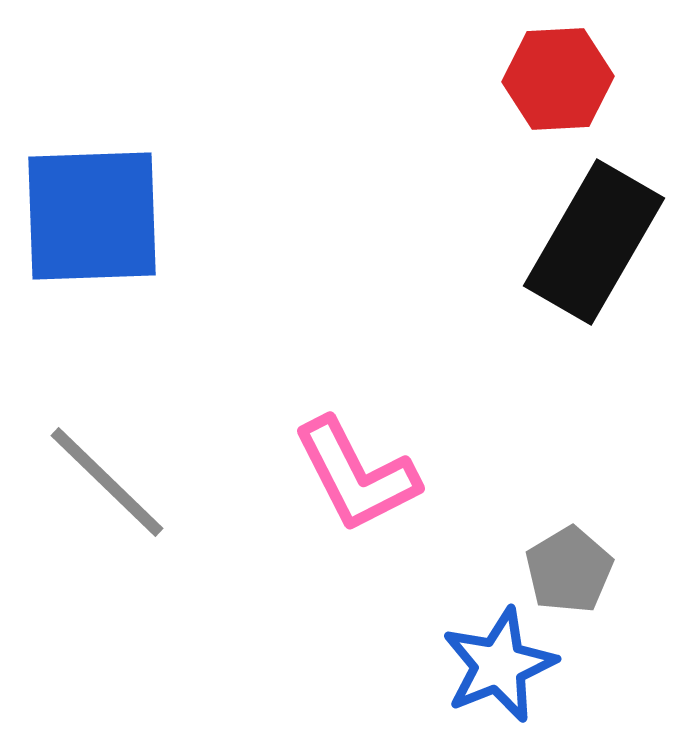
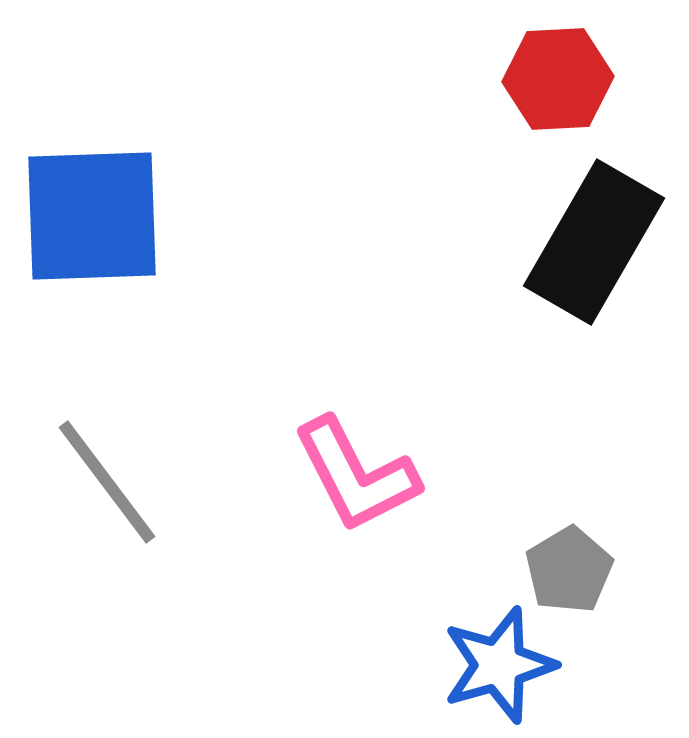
gray line: rotated 9 degrees clockwise
blue star: rotated 6 degrees clockwise
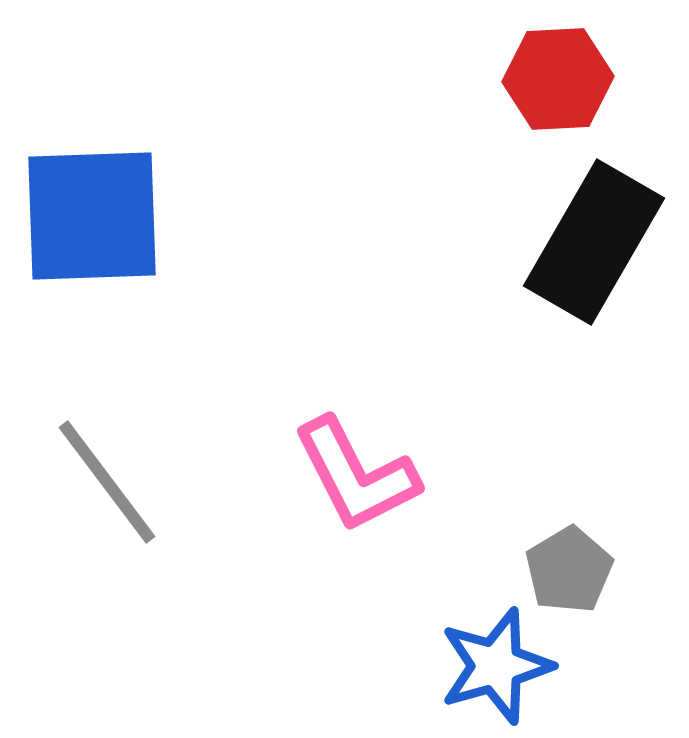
blue star: moved 3 px left, 1 px down
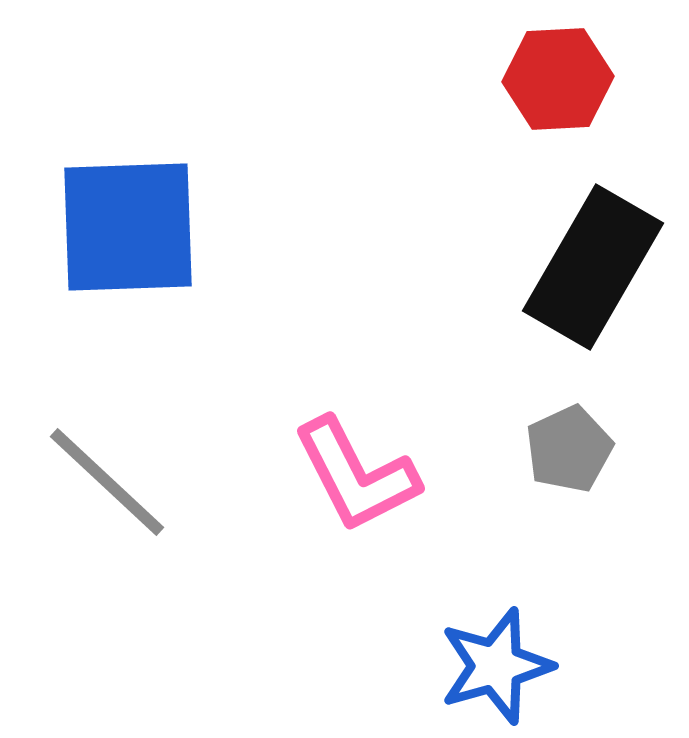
blue square: moved 36 px right, 11 px down
black rectangle: moved 1 px left, 25 px down
gray line: rotated 10 degrees counterclockwise
gray pentagon: moved 121 px up; rotated 6 degrees clockwise
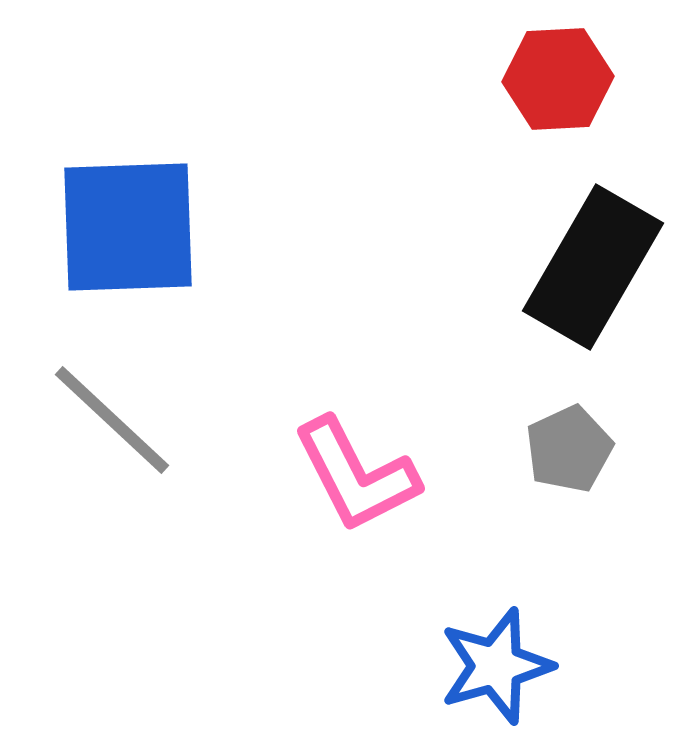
gray line: moved 5 px right, 62 px up
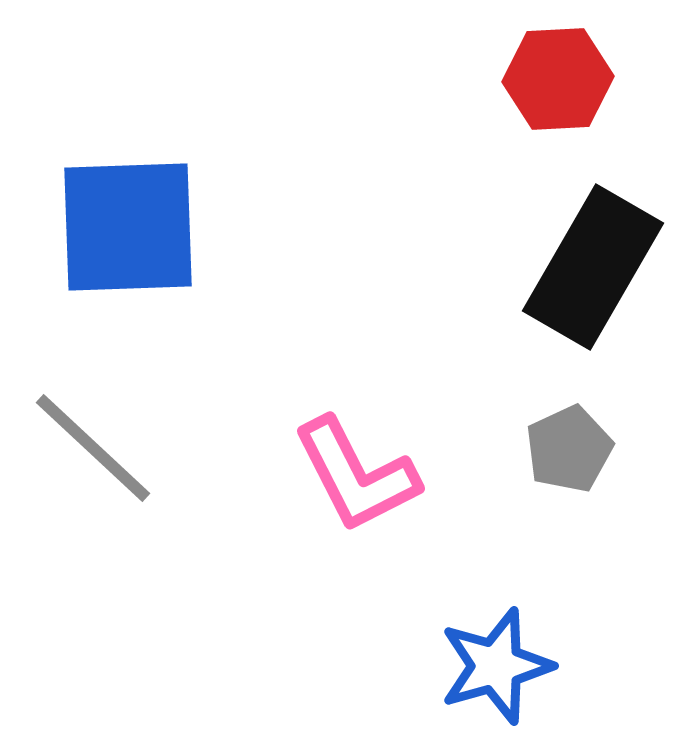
gray line: moved 19 px left, 28 px down
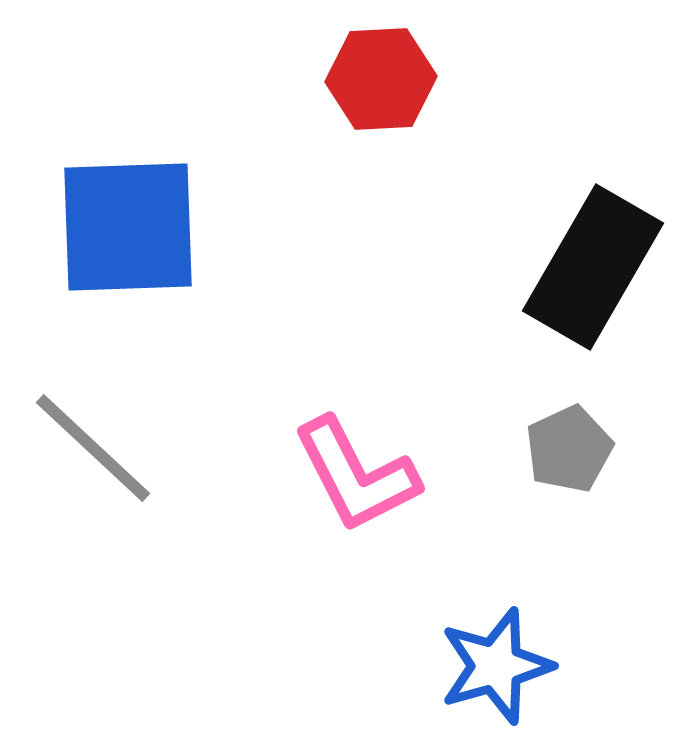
red hexagon: moved 177 px left
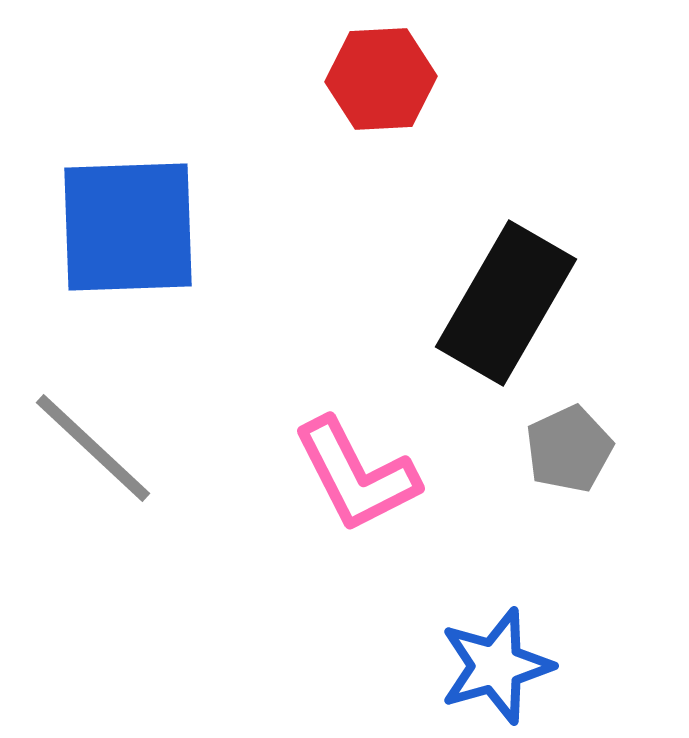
black rectangle: moved 87 px left, 36 px down
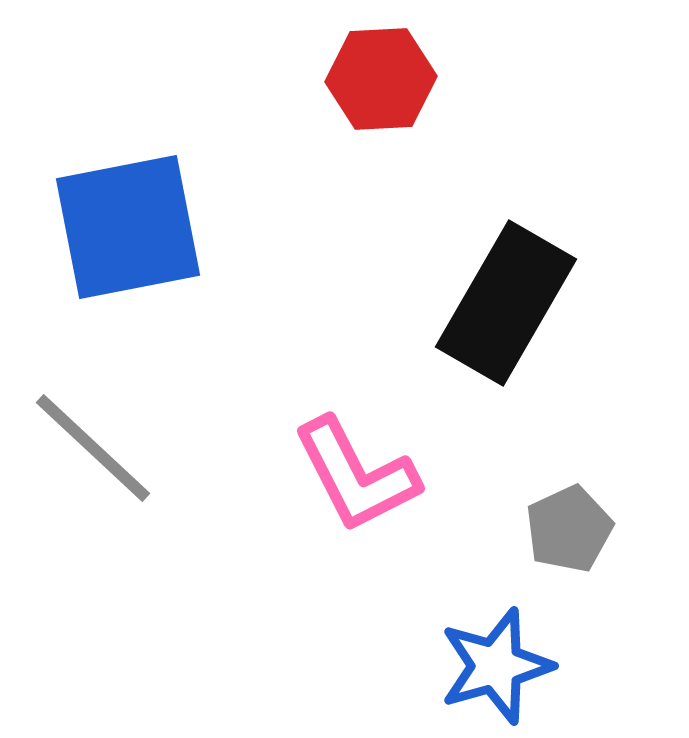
blue square: rotated 9 degrees counterclockwise
gray pentagon: moved 80 px down
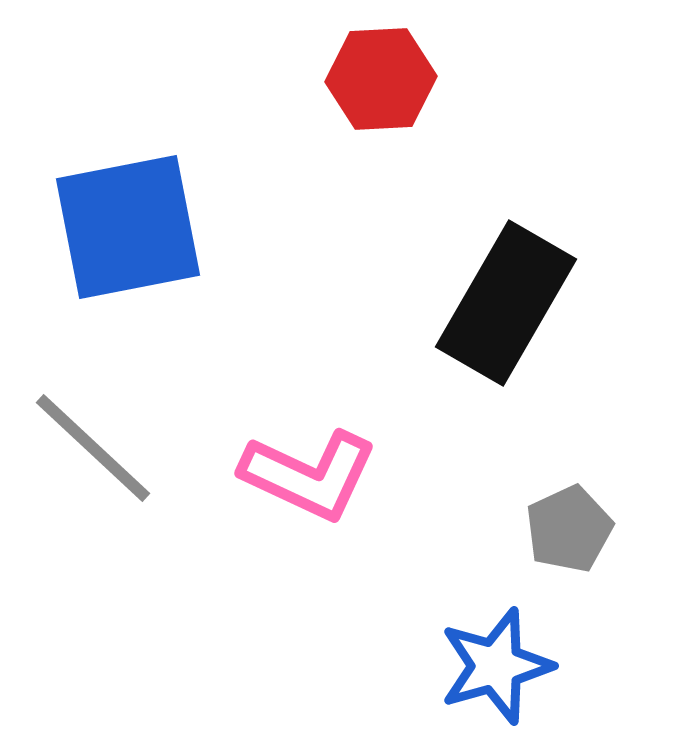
pink L-shape: moved 47 px left; rotated 38 degrees counterclockwise
